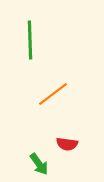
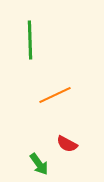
orange line: moved 2 px right, 1 px down; rotated 12 degrees clockwise
red semicircle: rotated 20 degrees clockwise
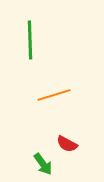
orange line: moved 1 px left; rotated 8 degrees clockwise
green arrow: moved 4 px right
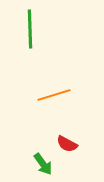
green line: moved 11 px up
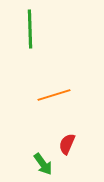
red semicircle: rotated 85 degrees clockwise
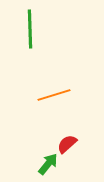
red semicircle: rotated 25 degrees clockwise
green arrow: moved 5 px right; rotated 105 degrees counterclockwise
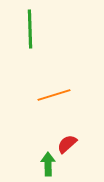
green arrow: rotated 40 degrees counterclockwise
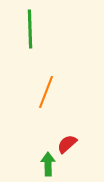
orange line: moved 8 px left, 3 px up; rotated 52 degrees counterclockwise
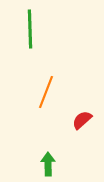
red semicircle: moved 15 px right, 24 px up
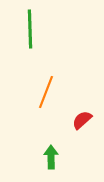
green arrow: moved 3 px right, 7 px up
